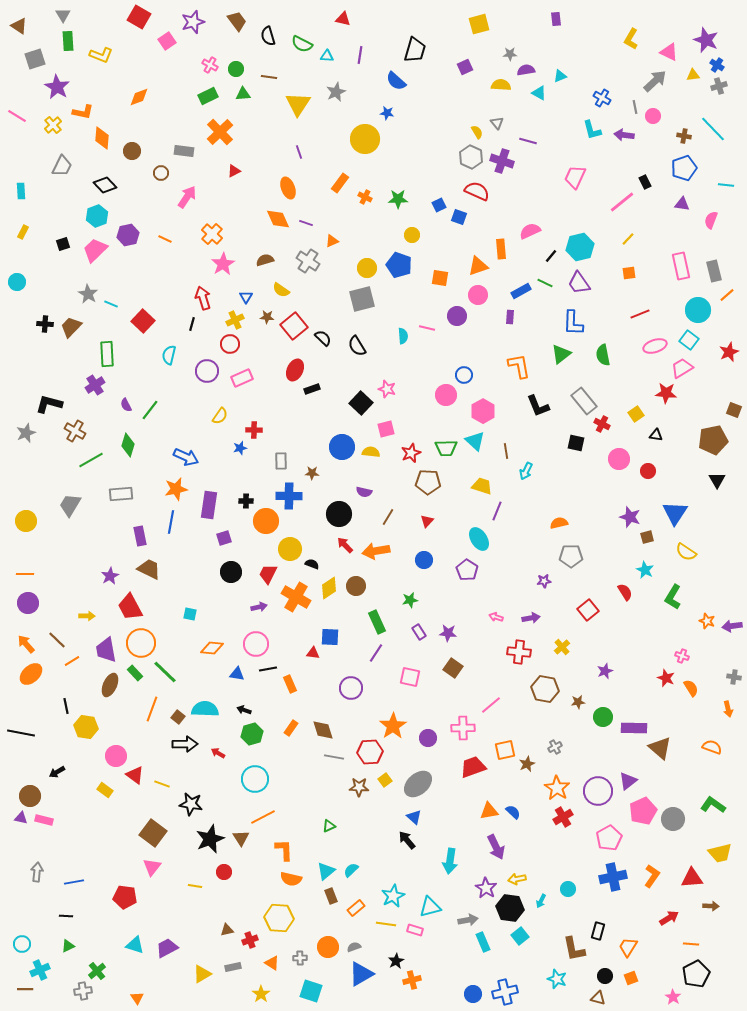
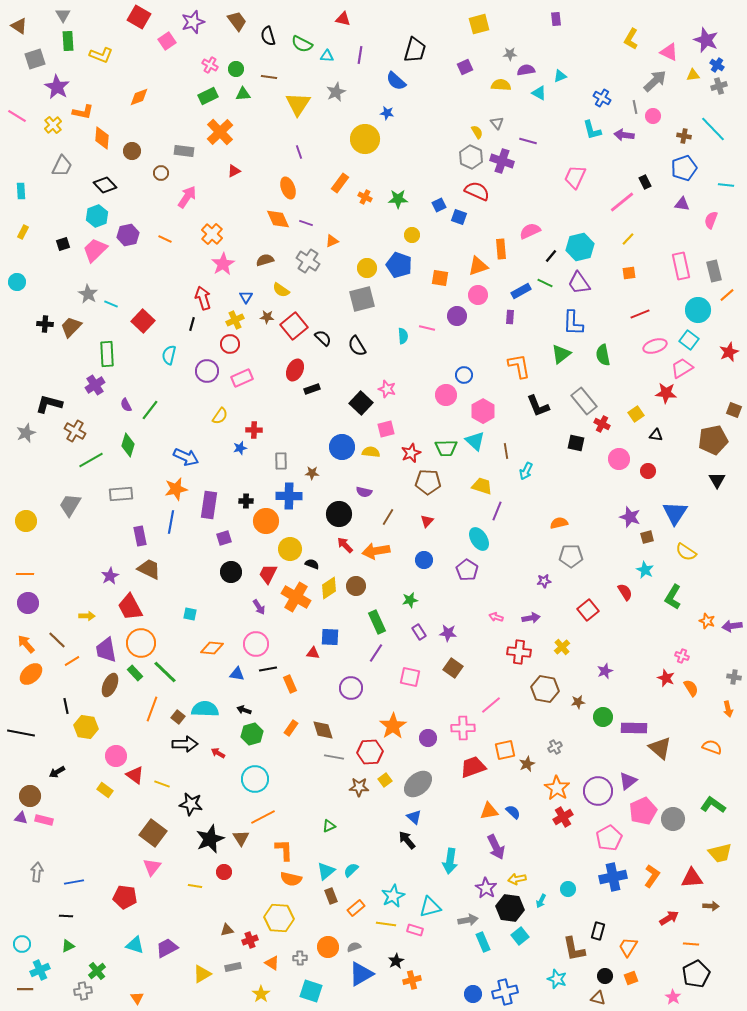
purple arrow at (259, 607): rotated 70 degrees clockwise
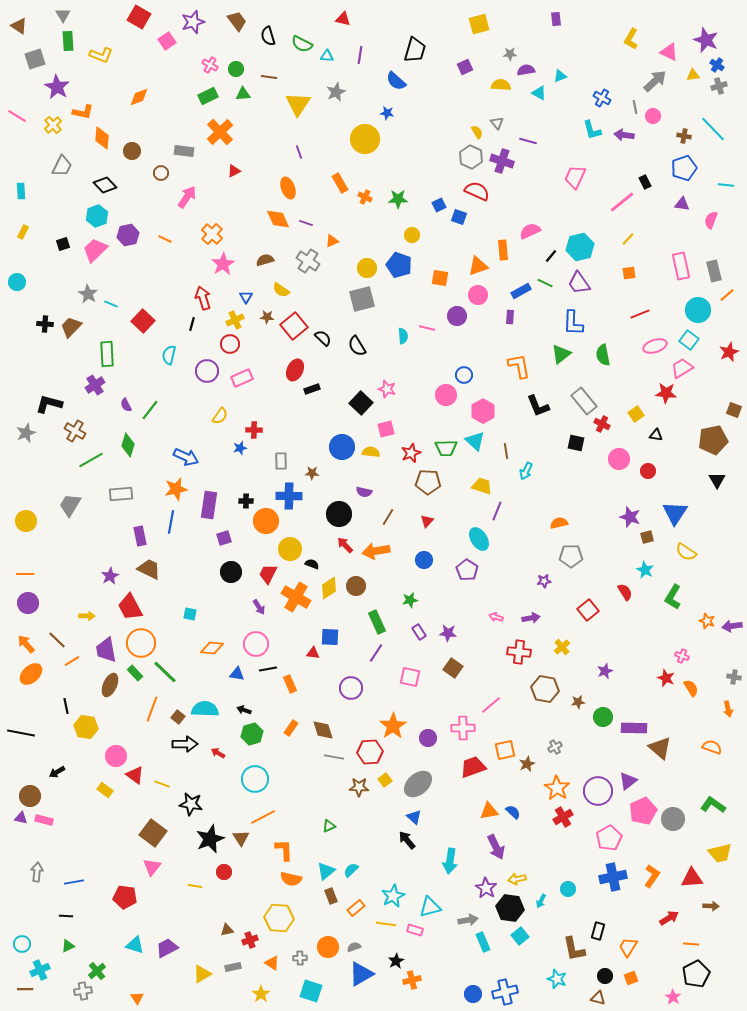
orange rectangle at (340, 183): rotated 66 degrees counterclockwise
orange rectangle at (501, 249): moved 2 px right, 1 px down
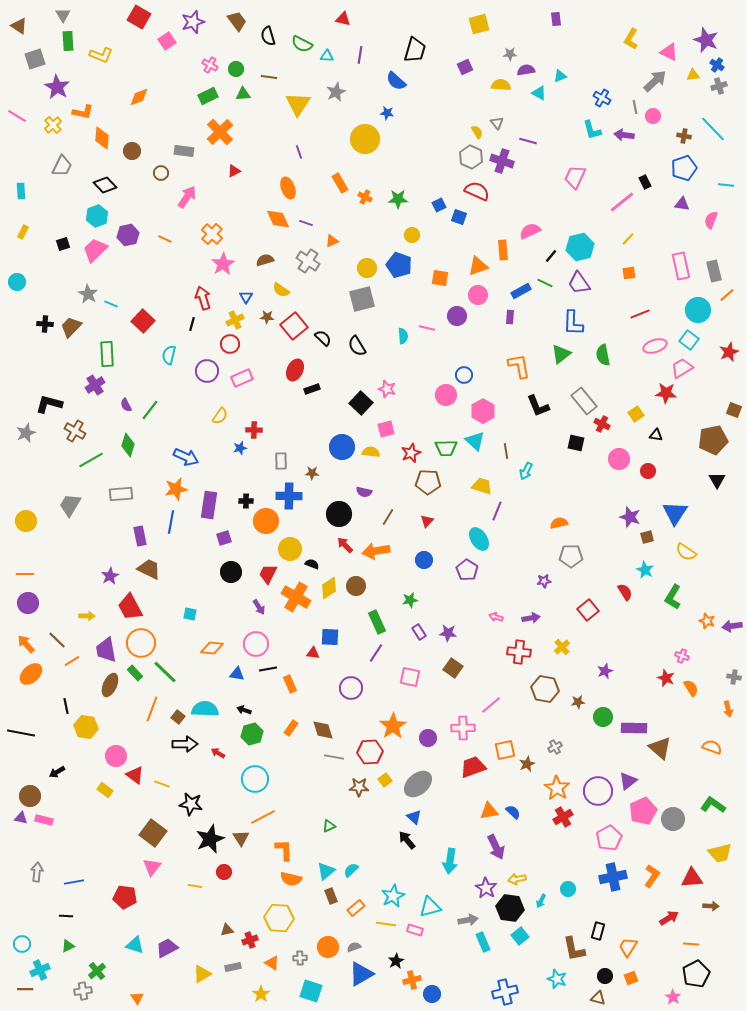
blue circle at (473, 994): moved 41 px left
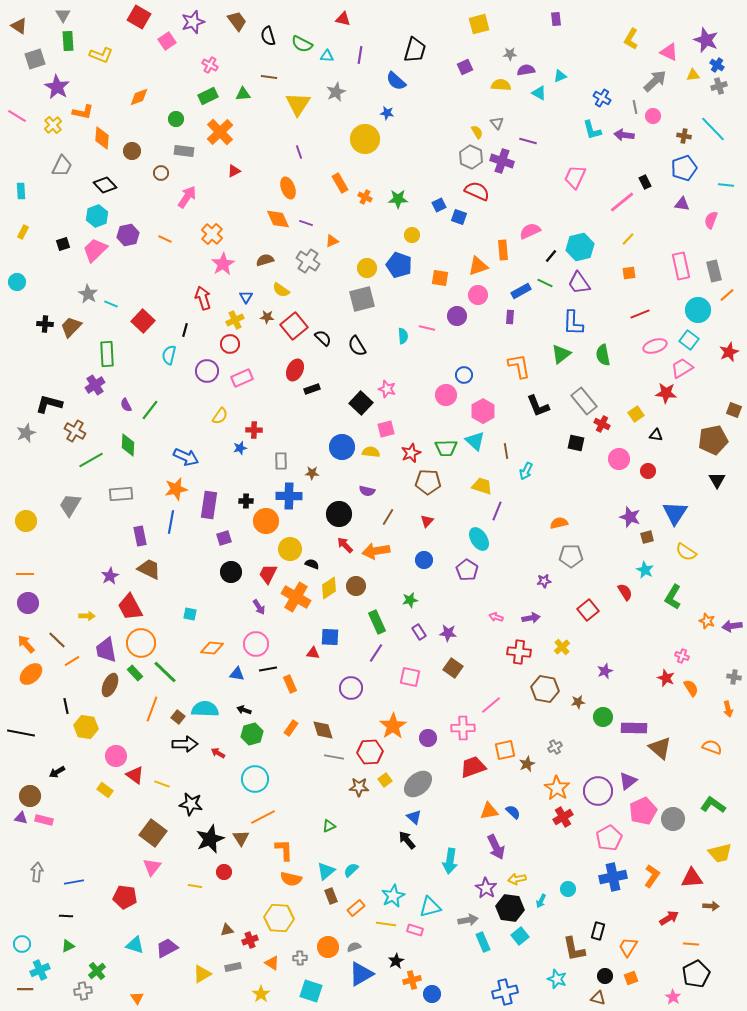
green circle at (236, 69): moved 60 px left, 50 px down
black line at (192, 324): moved 7 px left, 6 px down
green diamond at (128, 445): rotated 15 degrees counterclockwise
purple semicircle at (364, 492): moved 3 px right, 1 px up
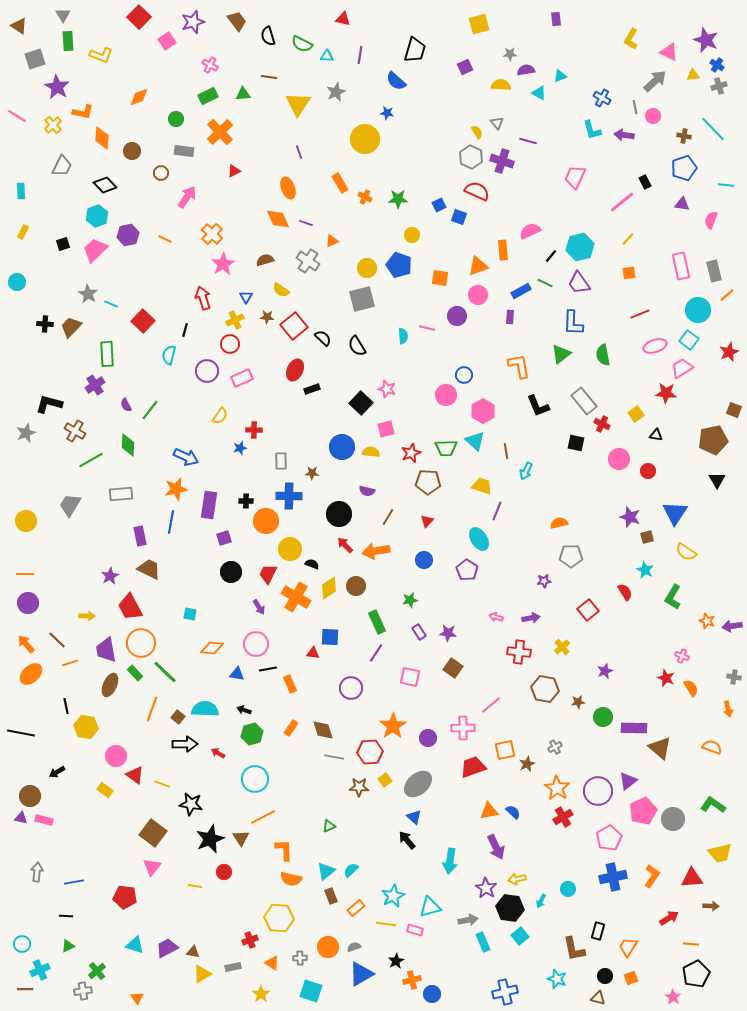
red square at (139, 17): rotated 15 degrees clockwise
orange line at (72, 661): moved 2 px left, 2 px down; rotated 14 degrees clockwise
brown triangle at (227, 930): moved 34 px left, 22 px down; rotated 24 degrees clockwise
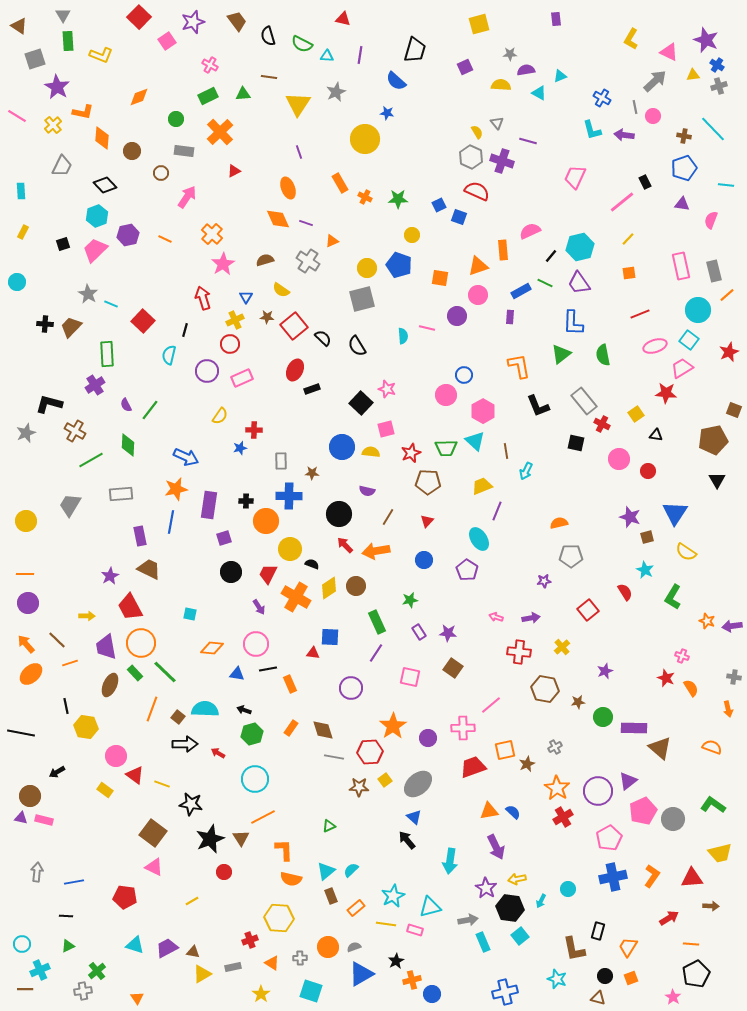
yellow trapezoid at (482, 486): rotated 40 degrees counterclockwise
purple trapezoid at (106, 650): moved 3 px up
pink triangle at (152, 867): moved 2 px right; rotated 42 degrees counterclockwise
yellow line at (195, 886): moved 3 px left, 15 px down; rotated 40 degrees counterclockwise
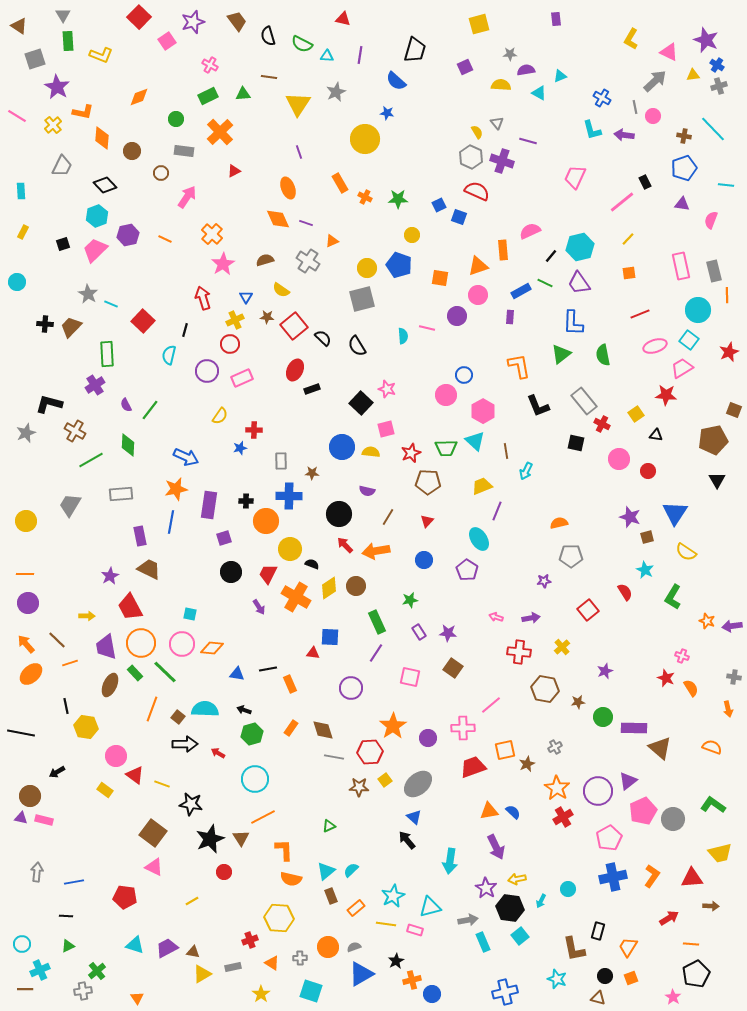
orange line at (727, 295): rotated 49 degrees counterclockwise
red star at (666, 393): moved 2 px down
pink circle at (256, 644): moved 74 px left
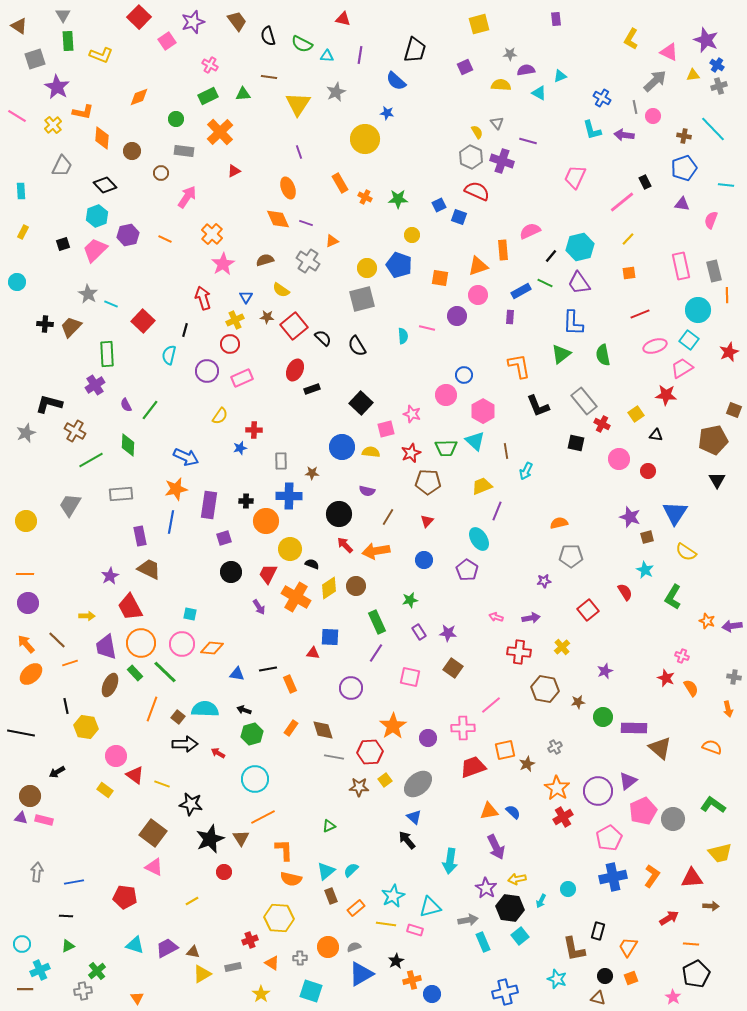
pink star at (387, 389): moved 25 px right, 25 px down
